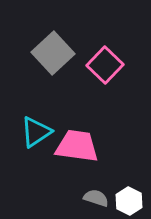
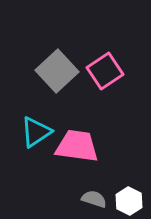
gray square: moved 4 px right, 18 px down
pink square: moved 6 px down; rotated 12 degrees clockwise
gray semicircle: moved 2 px left, 1 px down
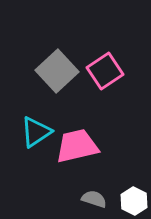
pink trapezoid: rotated 21 degrees counterclockwise
white hexagon: moved 5 px right
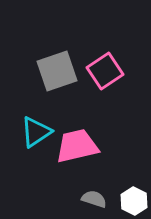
gray square: rotated 24 degrees clockwise
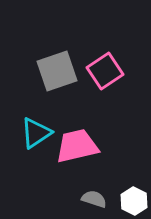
cyan triangle: moved 1 px down
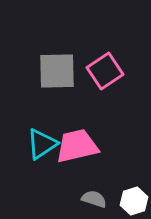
gray square: rotated 18 degrees clockwise
cyan triangle: moved 6 px right, 11 px down
white hexagon: rotated 16 degrees clockwise
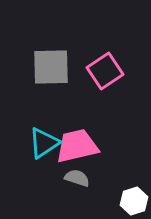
gray square: moved 6 px left, 4 px up
cyan triangle: moved 2 px right, 1 px up
gray semicircle: moved 17 px left, 21 px up
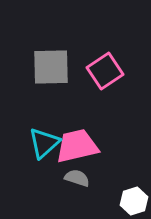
cyan triangle: rotated 8 degrees counterclockwise
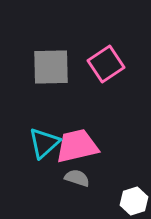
pink square: moved 1 px right, 7 px up
